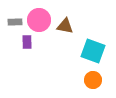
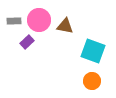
gray rectangle: moved 1 px left, 1 px up
purple rectangle: rotated 48 degrees clockwise
orange circle: moved 1 px left, 1 px down
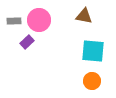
brown triangle: moved 19 px right, 10 px up
cyan square: rotated 15 degrees counterclockwise
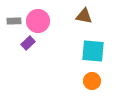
pink circle: moved 1 px left, 1 px down
purple rectangle: moved 1 px right, 1 px down
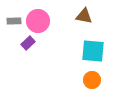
orange circle: moved 1 px up
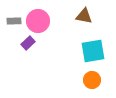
cyan square: rotated 15 degrees counterclockwise
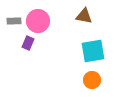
purple rectangle: rotated 24 degrees counterclockwise
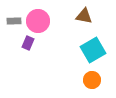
cyan square: moved 1 px up; rotated 20 degrees counterclockwise
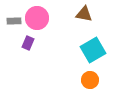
brown triangle: moved 2 px up
pink circle: moved 1 px left, 3 px up
orange circle: moved 2 px left
